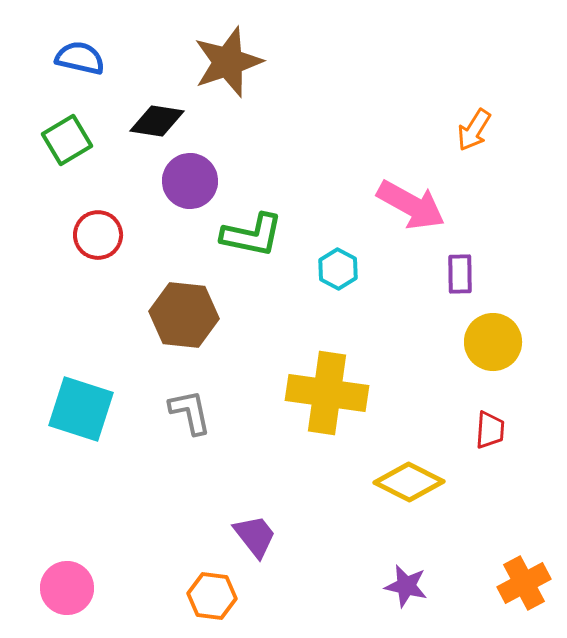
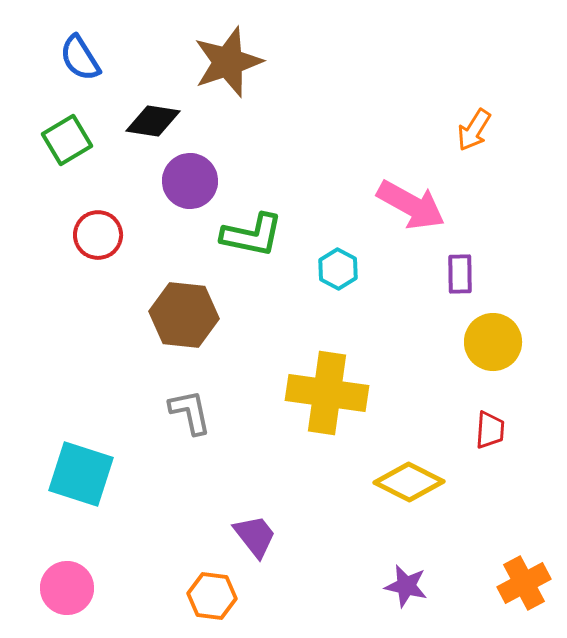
blue semicircle: rotated 135 degrees counterclockwise
black diamond: moved 4 px left
cyan square: moved 65 px down
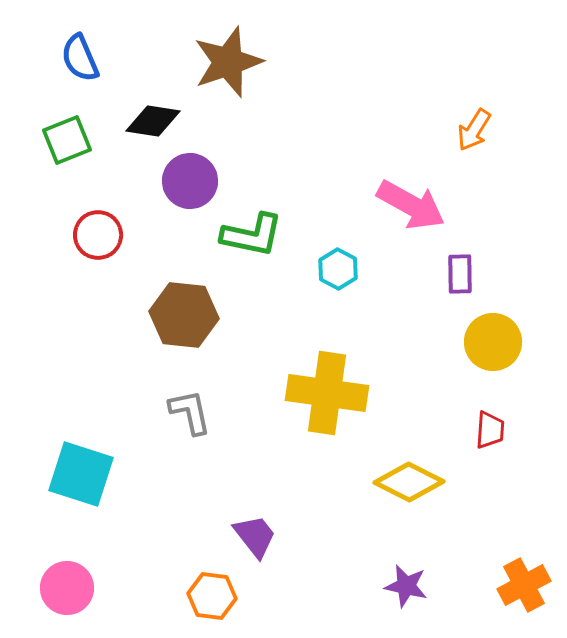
blue semicircle: rotated 9 degrees clockwise
green square: rotated 9 degrees clockwise
orange cross: moved 2 px down
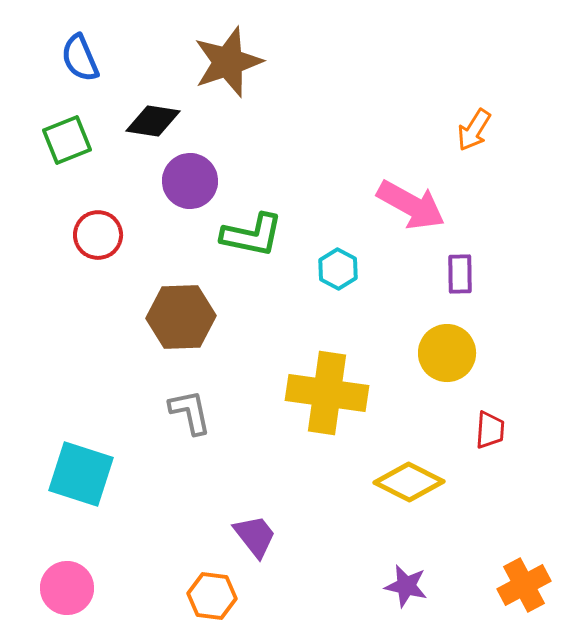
brown hexagon: moved 3 px left, 2 px down; rotated 8 degrees counterclockwise
yellow circle: moved 46 px left, 11 px down
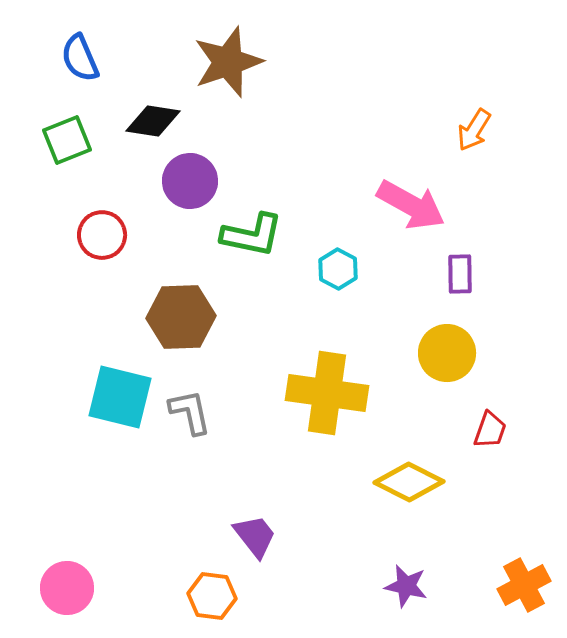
red circle: moved 4 px right
red trapezoid: rotated 15 degrees clockwise
cyan square: moved 39 px right, 77 px up; rotated 4 degrees counterclockwise
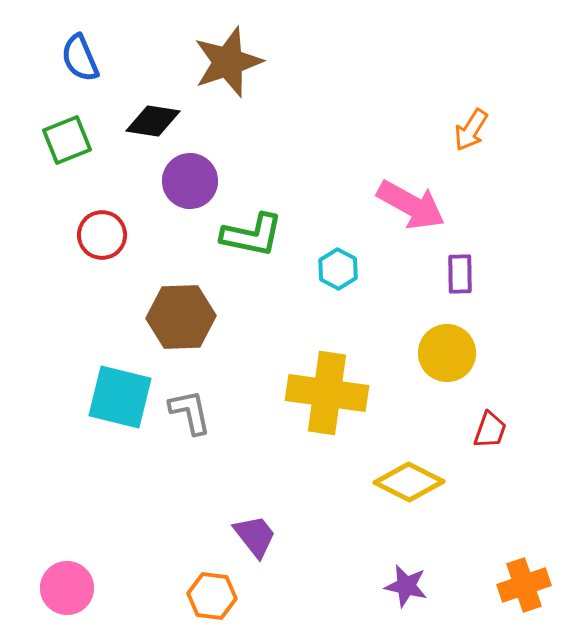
orange arrow: moved 3 px left
orange cross: rotated 9 degrees clockwise
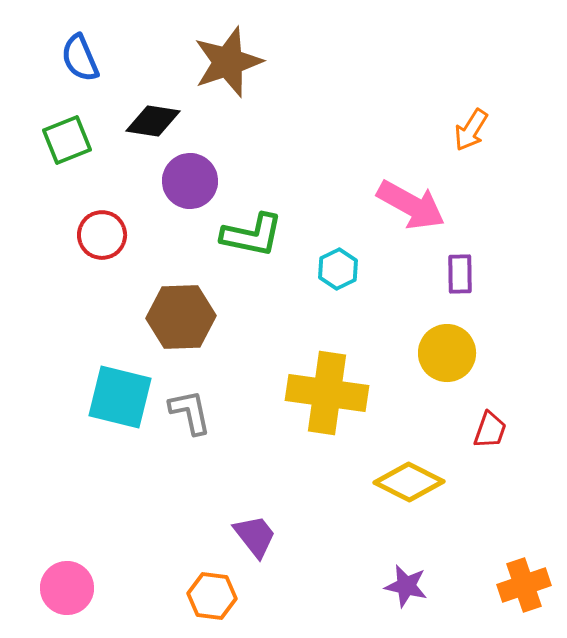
cyan hexagon: rotated 6 degrees clockwise
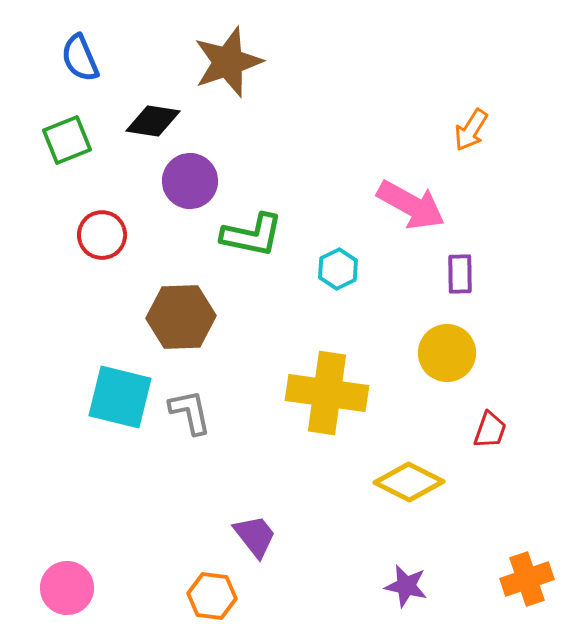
orange cross: moved 3 px right, 6 px up
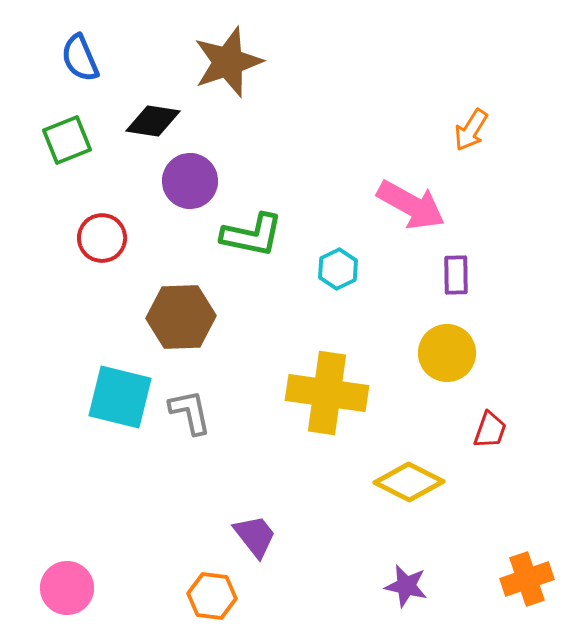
red circle: moved 3 px down
purple rectangle: moved 4 px left, 1 px down
